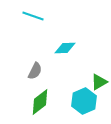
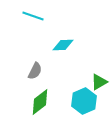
cyan diamond: moved 2 px left, 3 px up
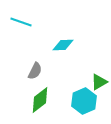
cyan line: moved 12 px left, 6 px down
green diamond: moved 2 px up
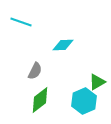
green triangle: moved 2 px left
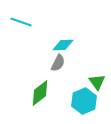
gray semicircle: moved 23 px right, 8 px up
green triangle: rotated 36 degrees counterclockwise
green diamond: moved 7 px up
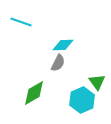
green diamond: moved 6 px left; rotated 8 degrees clockwise
cyan hexagon: moved 2 px left, 1 px up
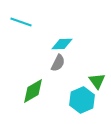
cyan diamond: moved 1 px left, 1 px up
green triangle: moved 1 px up
green diamond: moved 1 px left, 2 px up
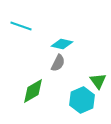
cyan line: moved 4 px down
cyan diamond: rotated 15 degrees clockwise
green triangle: moved 1 px right
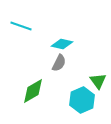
gray semicircle: moved 1 px right
